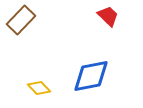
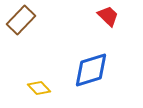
blue diamond: moved 6 px up; rotated 6 degrees counterclockwise
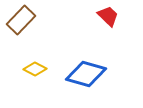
blue diamond: moved 5 px left, 4 px down; rotated 33 degrees clockwise
yellow diamond: moved 4 px left, 19 px up; rotated 20 degrees counterclockwise
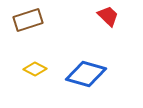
brown rectangle: moved 7 px right; rotated 28 degrees clockwise
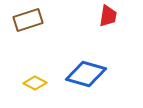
red trapezoid: rotated 55 degrees clockwise
yellow diamond: moved 14 px down
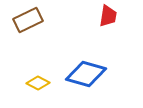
brown rectangle: rotated 8 degrees counterclockwise
yellow diamond: moved 3 px right
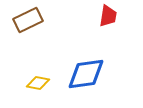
blue diamond: rotated 24 degrees counterclockwise
yellow diamond: rotated 15 degrees counterclockwise
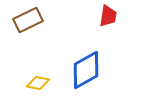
blue diamond: moved 4 px up; rotated 21 degrees counterclockwise
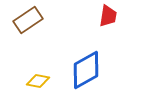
brown rectangle: rotated 8 degrees counterclockwise
yellow diamond: moved 2 px up
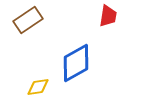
blue diamond: moved 10 px left, 7 px up
yellow diamond: moved 6 px down; rotated 20 degrees counterclockwise
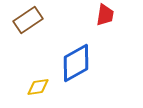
red trapezoid: moved 3 px left, 1 px up
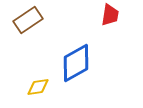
red trapezoid: moved 5 px right
